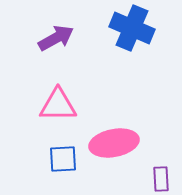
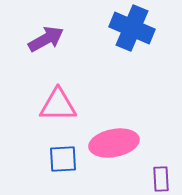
purple arrow: moved 10 px left, 1 px down
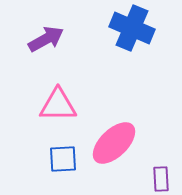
pink ellipse: rotated 33 degrees counterclockwise
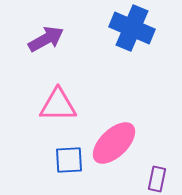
blue square: moved 6 px right, 1 px down
purple rectangle: moved 4 px left; rotated 15 degrees clockwise
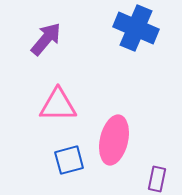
blue cross: moved 4 px right
purple arrow: rotated 21 degrees counterclockwise
pink ellipse: moved 3 px up; rotated 33 degrees counterclockwise
blue square: rotated 12 degrees counterclockwise
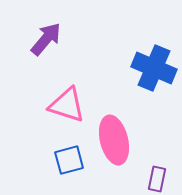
blue cross: moved 18 px right, 40 px down
pink triangle: moved 9 px right; rotated 18 degrees clockwise
pink ellipse: rotated 27 degrees counterclockwise
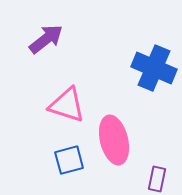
purple arrow: rotated 12 degrees clockwise
